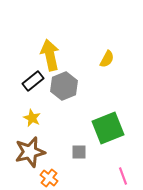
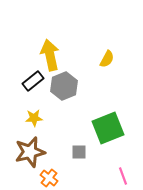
yellow star: moved 2 px right; rotated 30 degrees counterclockwise
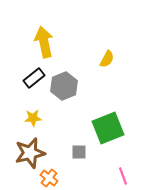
yellow arrow: moved 6 px left, 13 px up
black rectangle: moved 1 px right, 3 px up
yellow star: moved 1 px left
brown star: moved 1 px down
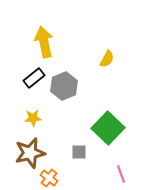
green square: rotated 24 degrees counterclockwise
pink line: moved 2 px left, 2 px up
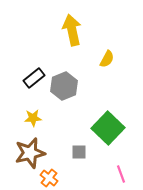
yellow arrow: moved 28 px right, 12 px up
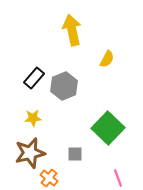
black rectangle: rotated 10 degrees counterclockwise
gray square: moved 4 px left, 2 px down
pink line: moved 3 px left, 4 px down
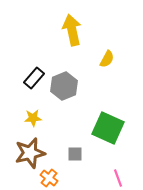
green square: rotated 20 degrees counterclockwise
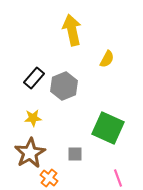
brown star: rotated 16 degrees counterclockwise
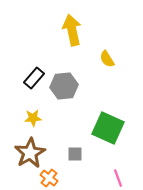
yellow semicircle: rotated 120 degrees clockwise
gray hexagon: rotated 16 degrees clockwise
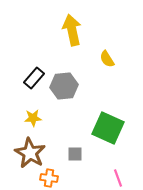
brown star: rotated 12 degrees counterclockwise
orange cross: rotated 30 degrees counterclockwise
